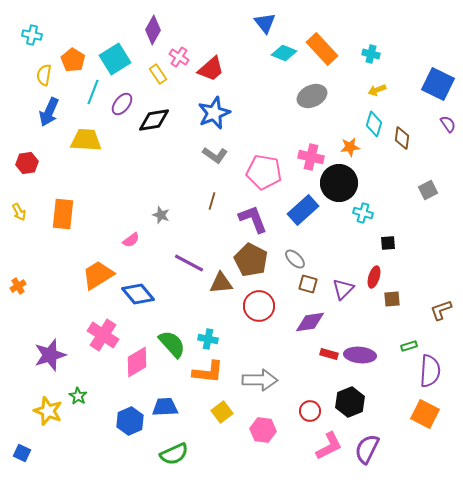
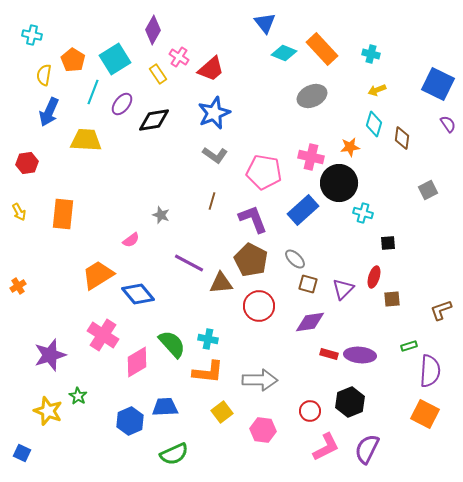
pink L-shape at (329, 446): moved 3 px left, 1 px down
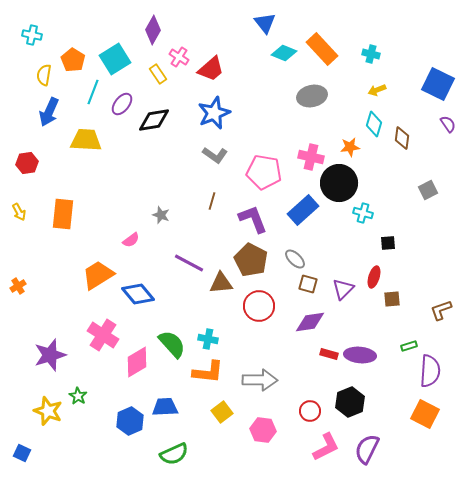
gray ellipse at (312, 96): rotated 12 degrees clockwise
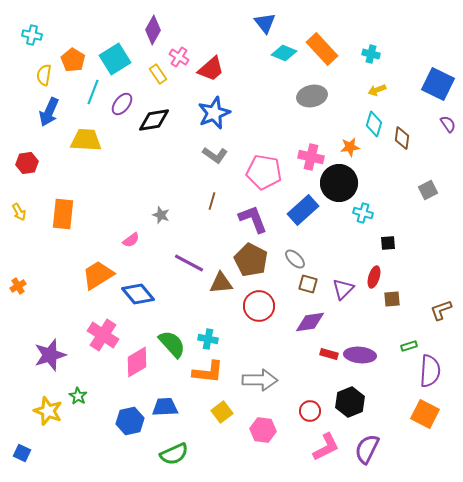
blue hexagon at (130, 421): rotated 12 degrees clockwise
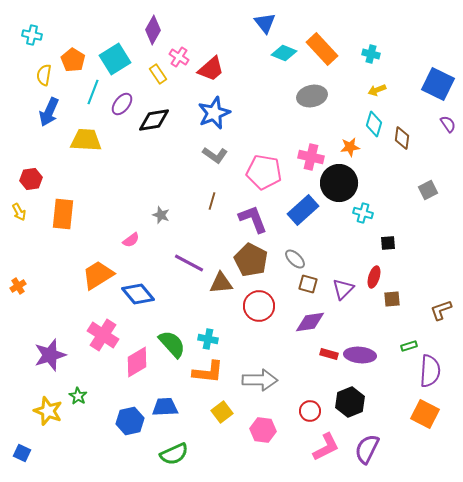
red hexagon at (27, 163): moved 4 px right, 16 px down
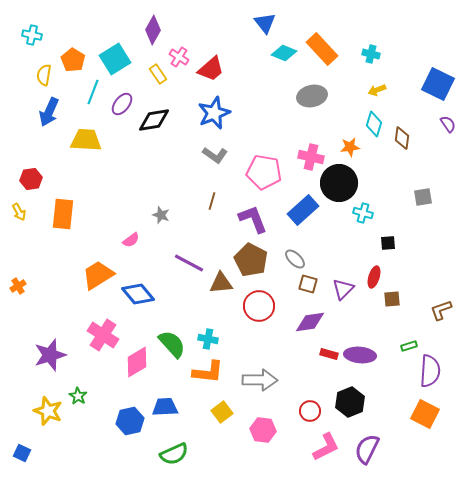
gray square at (428, 190): moved 5 px left, 7 px down; rotated 18 degrees clockwise
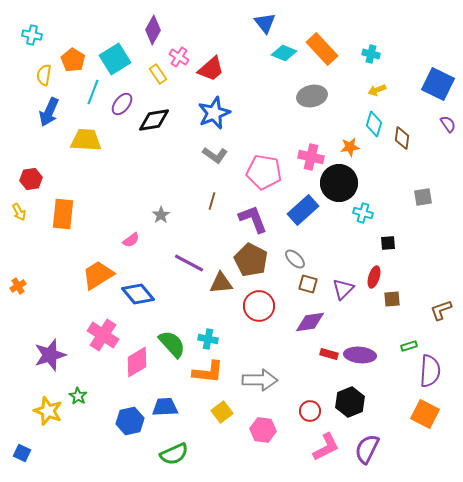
gray star at (161, 215): rotated 18 degrees clockwise
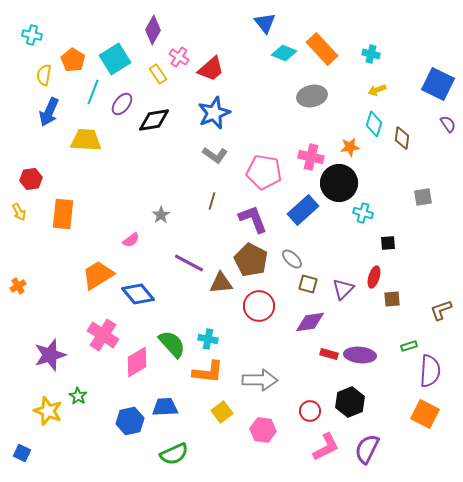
gray ellipse at (295, 259): moved 3 px left
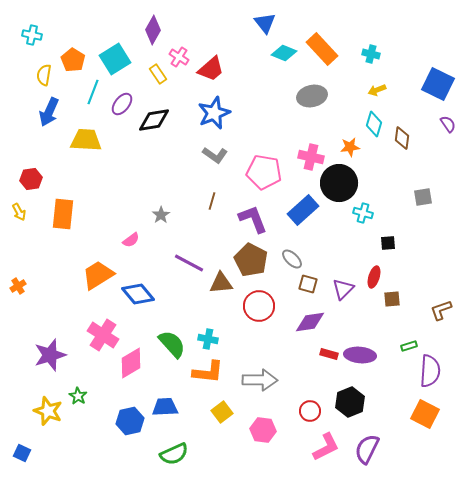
pink diamond at (137, 362): moved 6 px left, 1 px down
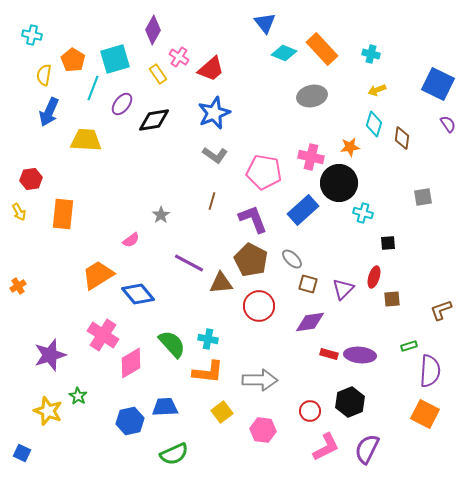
cyan square at (115, 59): rotated 16 degrees clockwise
cyan line at (93, 92): moved 4 px up
